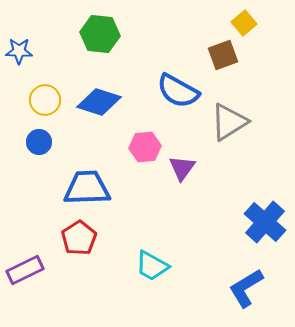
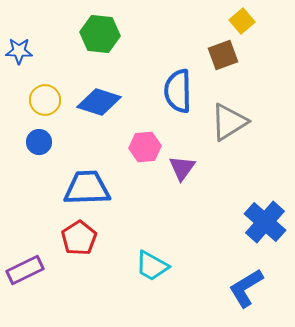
yellow square: moved 2 px left, 2 px up
blue semicircle: rotated 60 degrees clockwise
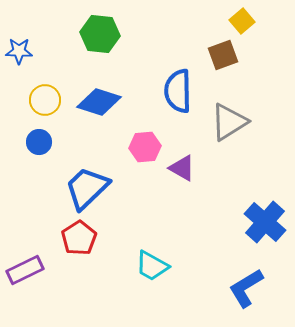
purple triangle: rotated 36 degrees counterclockwise
blue trapezoid: rotated 42 degrees counterclockwise
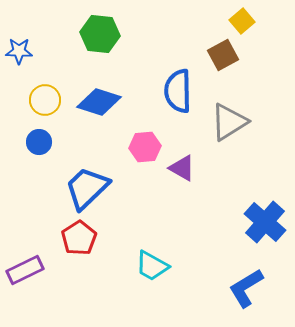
brown square: rotated 8 degrees counterclockwise
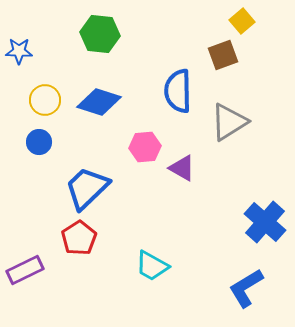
brown square: rotated 8 degrees clockwise
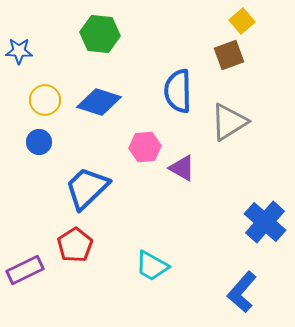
brown square: moved 6 px right
red pentagon: moved 4 px left, 7 px down
blue L-shape: moved 4 px left, 4 px down; rotated 18 degrees counterclockwise
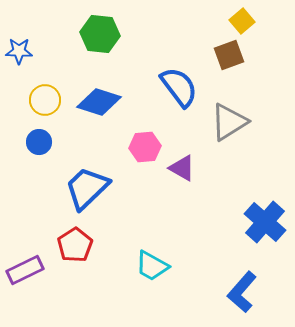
blue semicircle: moved 1 px right, 4 px up; rotated 144 degrees clockwise
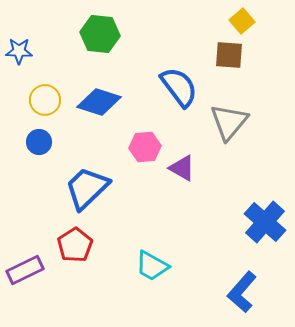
brown square: rotated 24 degrees clockwise
gray triangle: rotated 18 degrees counterclockwise
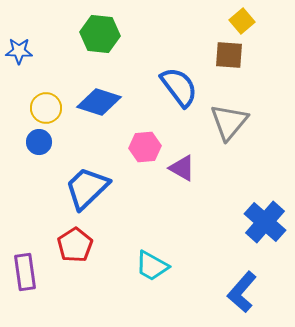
yellow circle: moved 1 px right, 8 px down
purple rectangle: moved 2 px down; rotated 72 degrees counterclockwise
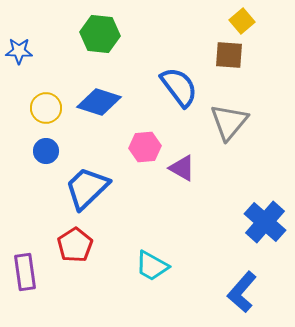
blue circle: moved 7 px right, 9 px down
